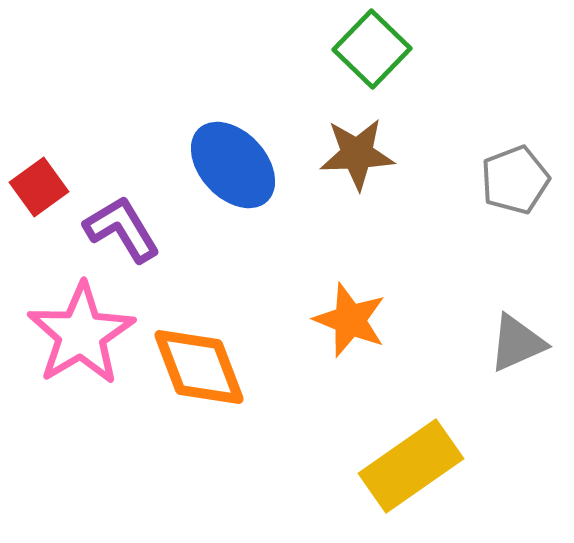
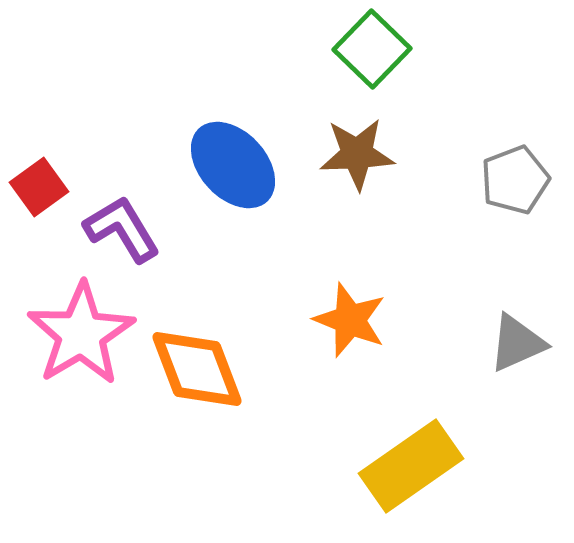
orange diamond: moved 2 px left, 2 px down
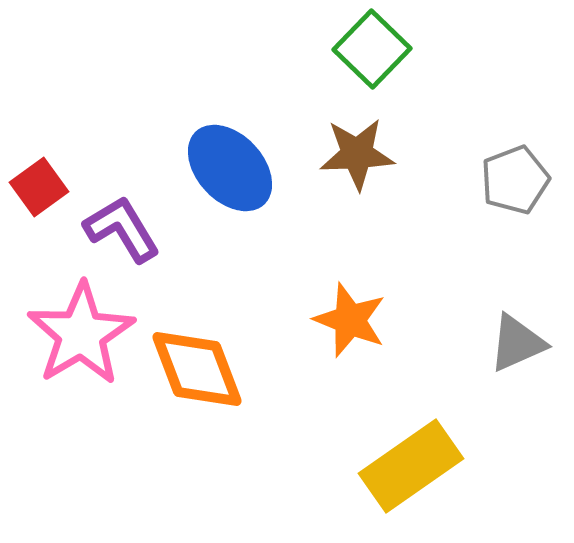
blue ellipse: moved 3 px left, 3 px down
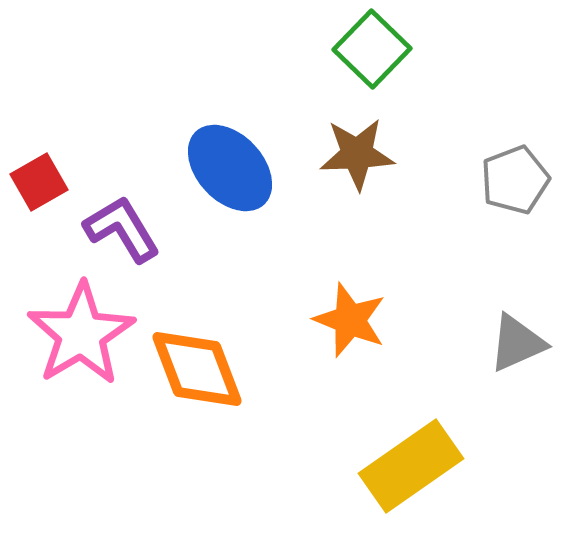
red square: moved 5 px up; rotated 6 degrees clockwise
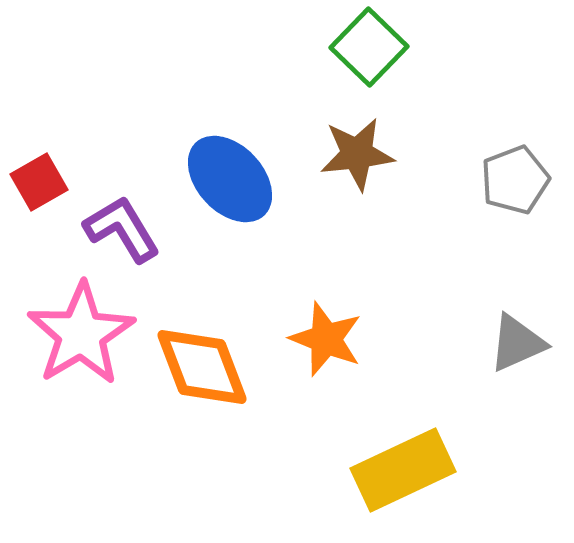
green square: moved 3 px left, 2 px up
brown star: rotated 4 degrees counterclockwise
blue ellipse: moved 11 px down
orange star: moved 24 px left, 19 px down
orange diamond: moved 5 px right, 2 px up
yellow rectangle: moved 8 px left, 4 px down; rotated 10 degrees clockwise
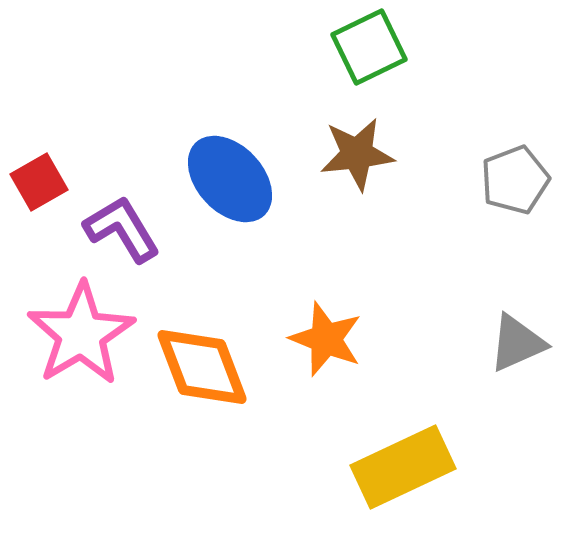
green square: rotated 20 degrees clockwise
yellow rectangle: moved 3 px up
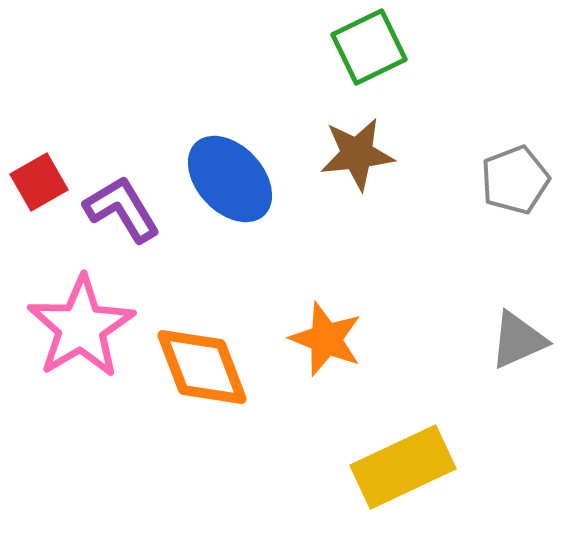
purple L-shape: moved 20 px up
pink star: moved 7 px up
gray triangle: moved 1 px right, 3 px up
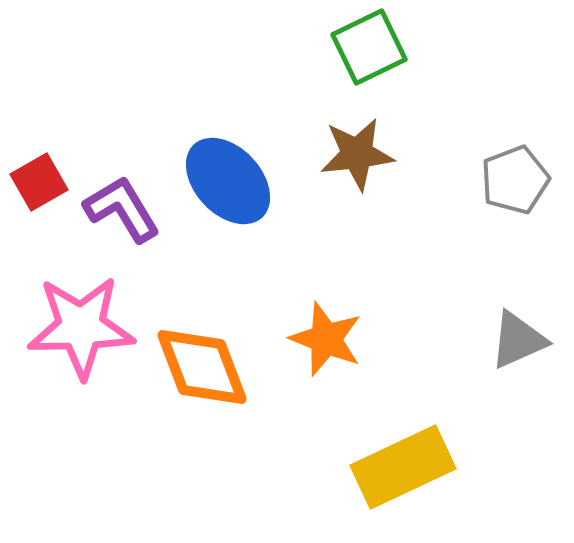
blue ellipse: moved 2 px left, 2 px down
pink star: rotated 30 degrees clockwise
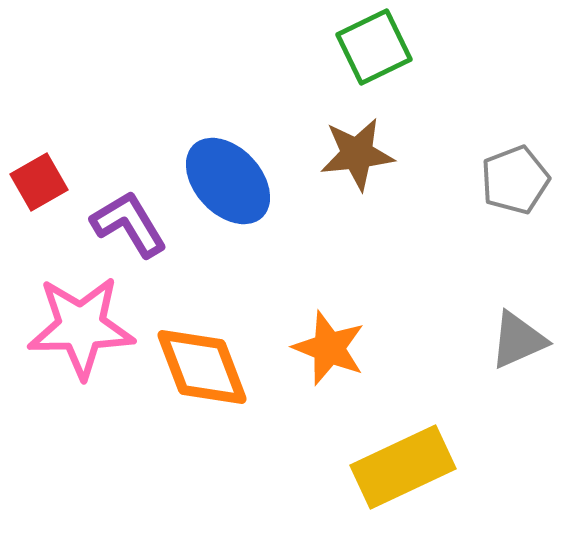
green square: moved 5 px right
purple L-shape: moved 7 px right, 15 px down
orange star: moved 3 px right, 9 px down
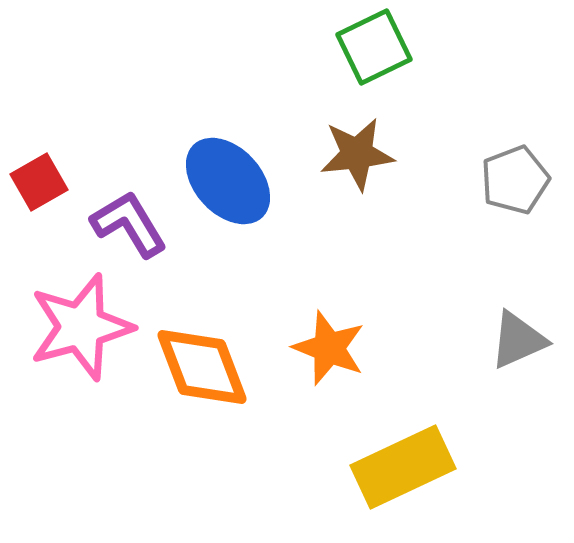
pink star: rotated 14 degrees counterclockwise
